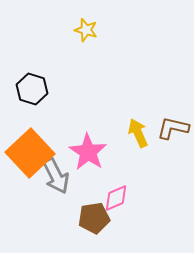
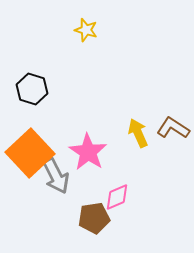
brown L-shape: rotated 20 degrees clockwise
pink diamond: moved 1 px right, 1 px up
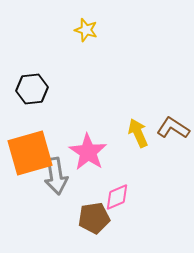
black hexagon: rotated 24 degrees counterclockwise
orange square: rotated 27 degrees clockwise
gray arrow: rotated 18 degrees clockwise
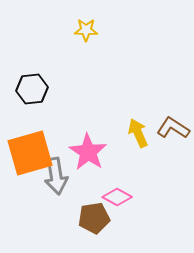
yellow star: rotated 15 degrees counterclockwise
pink diamond: rotated 52 degrees clockwise
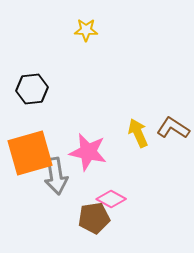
pink star: rotated 21 degrees counterclockwise
pink diamond: moved 6 px left, 2 px down
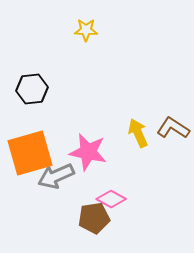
gray arrow: rotated 75 degrees clockwise
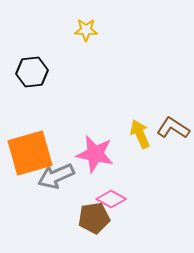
black hexagon: moved 17 px up
yellow arrow: moved 2 px right, 1 px down
pink star: moved 7 px right, 2 px down
